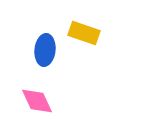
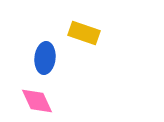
blue ellipse: moved 8 px down
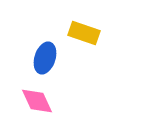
blue ellipse: rotated 12 degrees clockwise
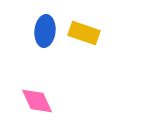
blue ellipse: moved 27 px up; rotated 12 degrees counterclockwise
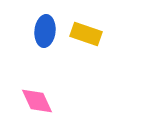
yellow rectangle: moved 2 px right, 1 px down
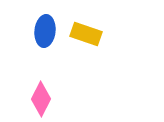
pink diamond: moved 4 px right, 2 px up; rotated 52 degrees clockwise
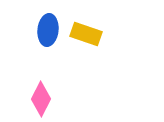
blue ellipse: moved 3 px right, 1 px up
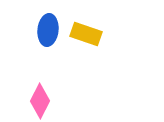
pink diamond: moved 1 px left, 2 px down
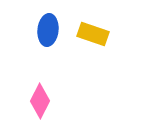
yellow rectangle: moved 7 px right
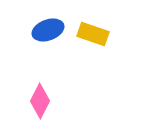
blue ellipse: rotated 64 degrees clockwise
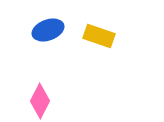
yellow rectangle: moved 6 px right, 2 px down
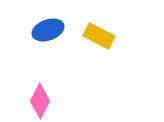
yellow rectangle: rotated 8 degrees clockwise
